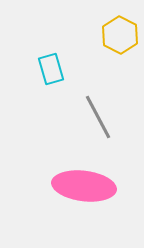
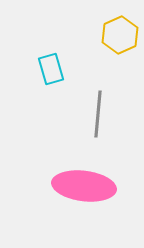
yellow hexagon: rotated 9 degrees clockwise
gray line: moved 3 px up; rotated 33 degrees clockwise
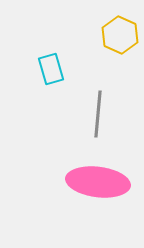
yellow hexagon: rotated 12 degrees counterclockwise
pink ellipse: moved 14 px right, 4 px up
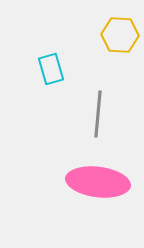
yellow hexagon: rotated 21 degrees counterclockwise
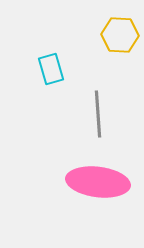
gray line: rotated 9 degrees counterclockwise
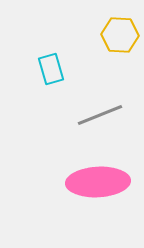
gray line: moved 2 px right, 1 px down; rotated 72 degrees clockwise
pink ellipse: rotated 10 degrees counterclockwise
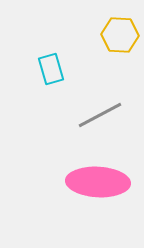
gray line: rotated 6 degrees counterclockwise
pink ellipse: rotated 6 degrees clockwise
